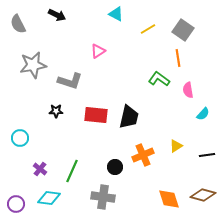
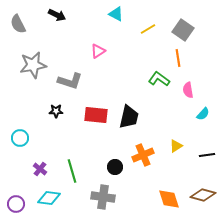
green line: rotated 40 degrees counterclockwise
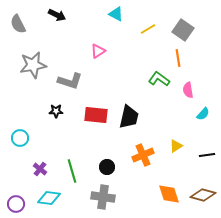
black circle: moved 8 px left
orange diamond: moved 5 px up
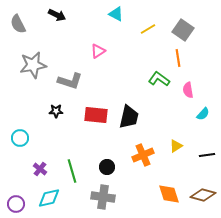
cyan diamond: rotated 20 degrees counterclockwise
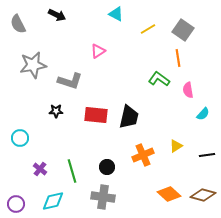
orange diamond: rotated 30 degrees counterclockwise
cyan diamond: moved 4 px right, 3 px down
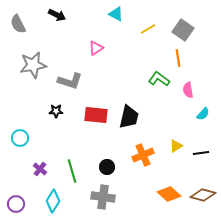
pink triangle: moved 2 px left, 3 px up
black line: moved 6 px left, 2 px up
cyan diamond: rotated 45 degrees counterclockwise
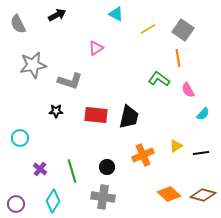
black arrow: rotated 54 degrees counterclockwise
pink semicircle: rotated 21 degrees counterclockwise
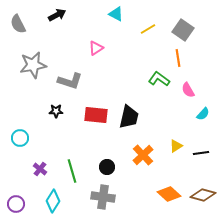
orange cross: rotated 20 degrees counterclockwise
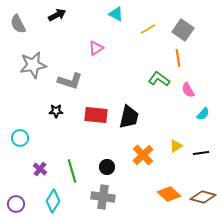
brown diamond: moved 2 px down
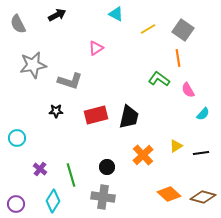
red rectangle: rotated 20 degrees counterclockwise
cyan circle: moved 3 px left
green line: moved 1 px left, 4 px down
